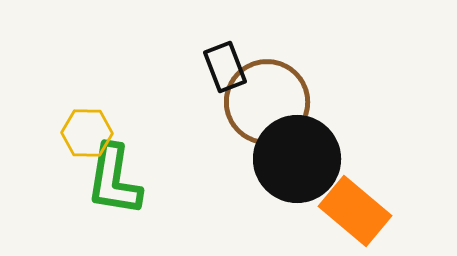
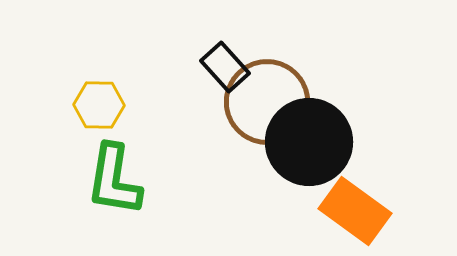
black rectangle: rotated 21 degrees counterclockwise
yellow hexagon: moved 12 px right, 28 px up
black circle: moved 12 px right, 17 px up
orange rectangle: rotated 4 degrees counterclockwise
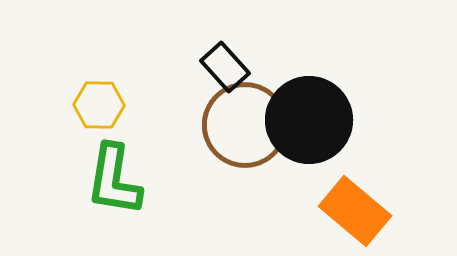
brown circle: moved 22 px left, 23 px down
black circle: moved 22 px up
orange rectangle: rotated 4 degrees clockwise
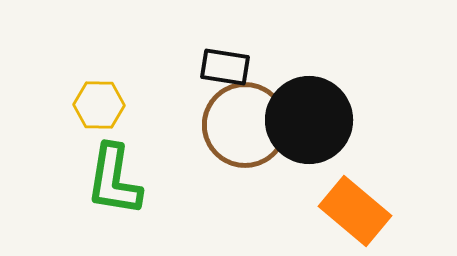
black rectangle: rotated 39 degrees counterclockwise
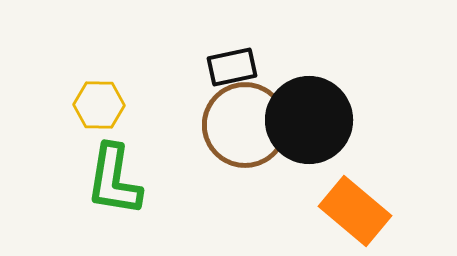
black rectangle: moved 7 px right; rotated 21 degrees counterclockwise
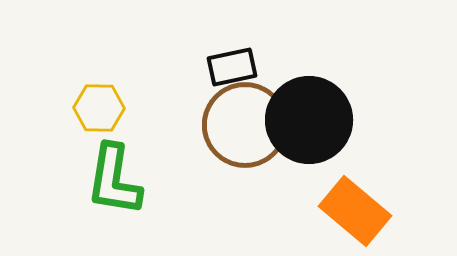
yellow hexagon: moved 3 px down
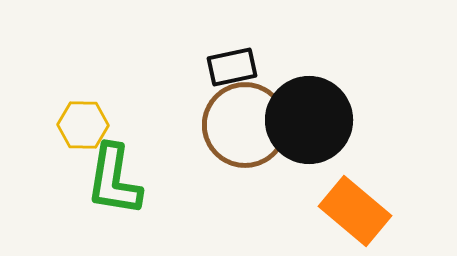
yellow hexagon: moved 16 px left, 17 px down
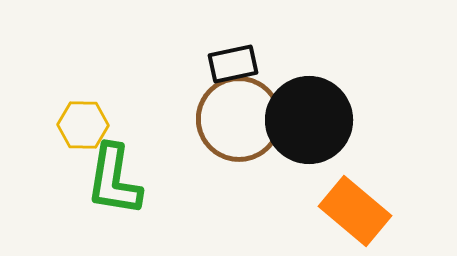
black rectangle: moved 1 px right, 3 px up
brown circle: moved 6 px left, 6 px up
